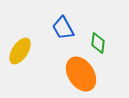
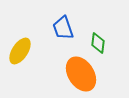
blue trapezoid: rotated 10 degrees clockwise
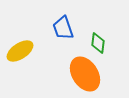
yellow ellipse: rotated 24 degrees clockwise
orange ellipse: moved 4 px right
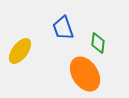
yellow ellipse: rotated 20 degrees counterclockwise
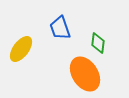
blue trapezoid: moved 3 px left
yellow ellipse: moved 1 px right, 2 px up
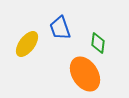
yellow ellipse: moved 6 px right, 5 px up
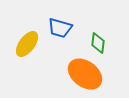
blue trapezoid: rotated 55 degrees counterclockwise
orange ellipse: rotated 20 degrees counterclockwise
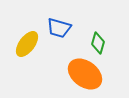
blue trapezoid: moved 1 px left
green diamond: rotated 10 degrees clockwise
